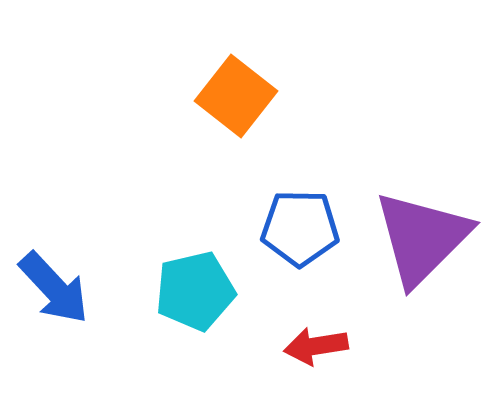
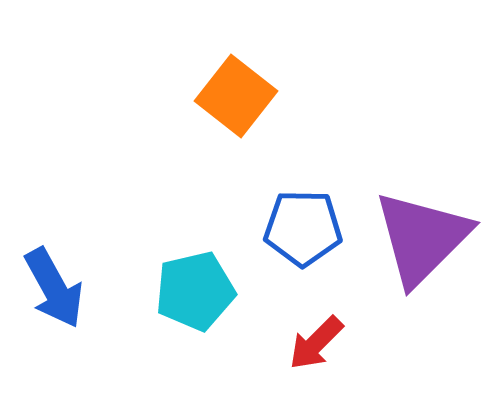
blue pentagon: moved 3 px right
blue arrow: rotated 14 degrees clockwise
red arrow: moved 3 px up; rotated 36 degrees counterclockwise
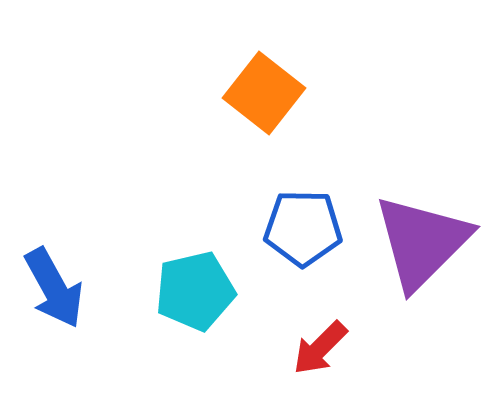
orange square: moved 28 px right, 3 px up
purple triangle: moved 4 px down
red arrow: moved 4 px right, 5 px down
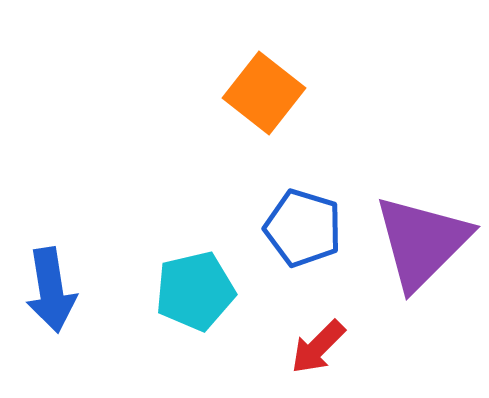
blue pentagon: rotated 16 degrees clockwise
blue arrow: moved 3 px left, 2 px down; rotated 20 degrees clockwise
red arrow: moved 2 px left, 1 px up
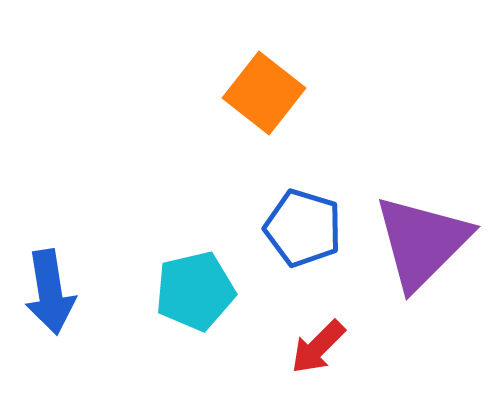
blue arrow: moved 1 px left, 2 px down
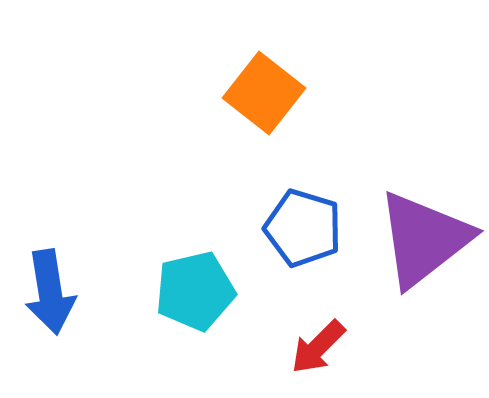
purple triangle: moved 2 px right, 3 px up; rotated 7 degrees clockwise
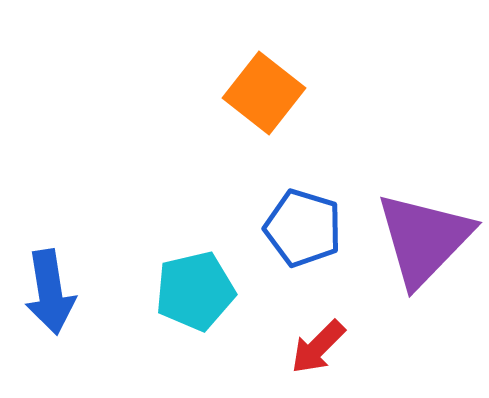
purple triangle: rotated 8 degrees counterclockwise
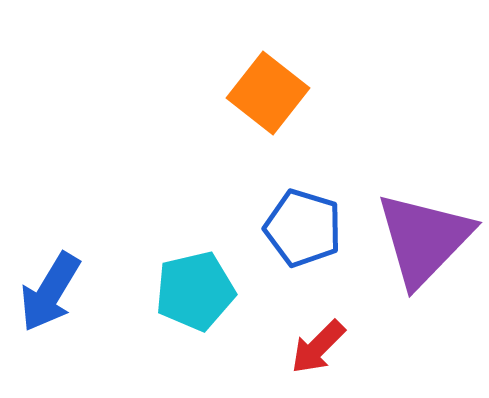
orange square: moved 4 px right
blue arrow: rotated 40 degrees clockwise
